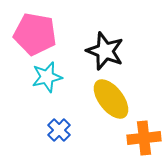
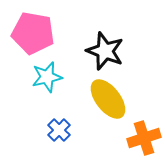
pink pentagon: moved 2 px left, 1 px up
yellow ellipse: moved 3 px left
orange cross: rotated 12 degrees counterclockwise
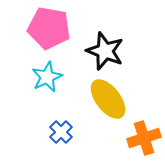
pink pentagon: moved 16 px right, 5 px up
cyan star: rotated 12 degrees counterclockwise
blue cross: moved 2 px right, 2 px down
